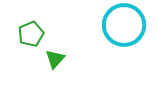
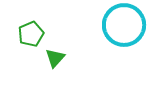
green triangle: moved 1 px up
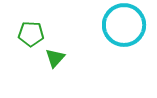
green pentagon: rotated 25 degrees clockwise
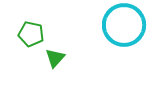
green pentagon: rotated 10 degrees clockwise
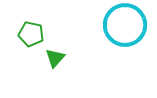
cyan circle: moved 1 px right
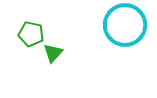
green triangle: moved 2 px left, 5 px up
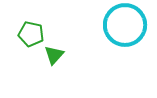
green triangle: moved 1 px right, 2 px down
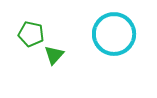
cyan circle: moved 11 px left, 9 px down
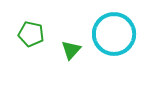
green triangle: moved 17 px right, 5 px up
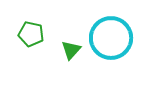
cyan circle: moved 3 px left, 4 px down
